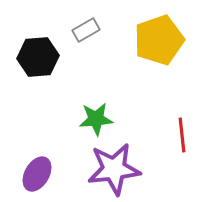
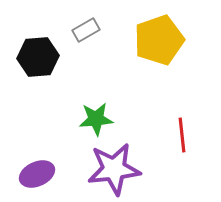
purple ellipse: rotated 36 degrees clockwise
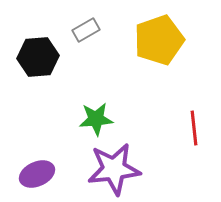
red line: moved 12 px right, 7 px up
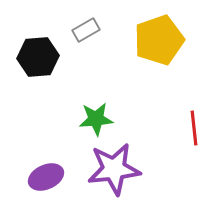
purple ellipse: moved 9 px right, 3 px down
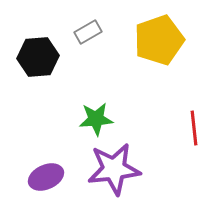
gray rectangle: moved 2 px right, 2 px down
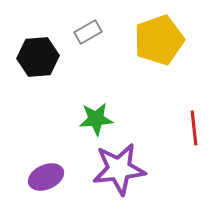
purple star: moved 5 px right
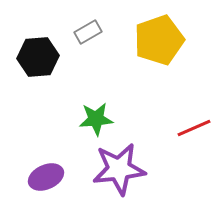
red line: rotated 72 degrees clockwise
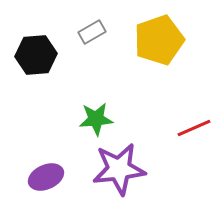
gray rectangle: moved 4 px right
black hexagon: moved 2 px left, 2 px up
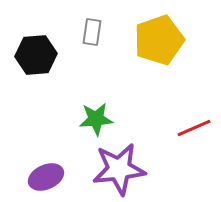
gray rectangle: rotated 52 degrees counterclockwise
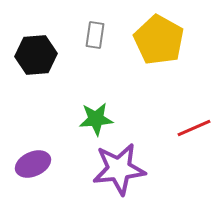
gray rectangle: moved 3 px right, 3 px down
yellow pentagon: rotated 24 degrees counterclockwise
purple ellipse: moved 13 px left, 13 px up
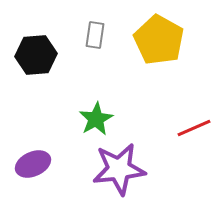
green star: rotated 24 degrees counterclockwise
